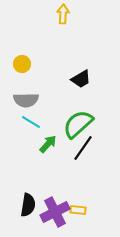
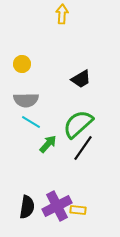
yellow arrow: moved 1 px left
black semicircle: moved 1 px left, 2 px down
purple cross: moved 2 px right, 6 px up
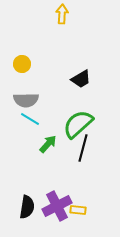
cyan line: moved 1 px left, 3 px up
black line: rotated 20 degrees counterclockwise
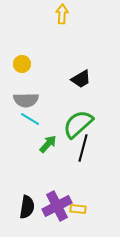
yellow rectangle: moved 1 px up
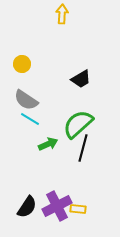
gray semicircle: rotated 35 degrees clockwise
green arrow: rotated 24 degrees clockwise
black semicircle: rotated 25 degrees clockwise
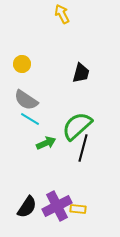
yellow arrow: rotated 30 degrees counterclockwise
black trapezoid: moved 6 px up; rotated 45 degrees counterclockwise
green semicircle: moved 1 px left, 2 px down
green arrow: moved 2 px left, 1 px up
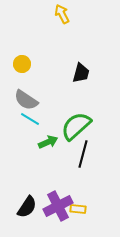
green semicircle: moved 1 px left
green arrow: moved 2 px right, 1 px up
black line: moved 6 px down
purple cross: moved 1 px right
